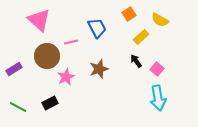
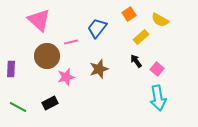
blue trapezoid: rotated 115 degrees counterclockwise
purple rectangle: moved 3 px left; rotated 56 degrees counterclockwise
pink star: rotated 12 degrees clockwise
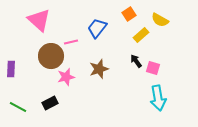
yellow rectangle: moved 2 px up
brown circle: moved 4 px right
pink square: moved 4 px left, 1 px up; rotated 24 degrees counterclockwise
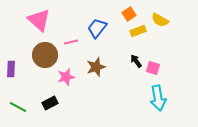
yellow rectangle: moved 3 px left, 4 px up; rotated 21 degrees clockwise
brown circle: moved 6 px left, 1 px up
brown star: moved 3 px left, 2 px up
